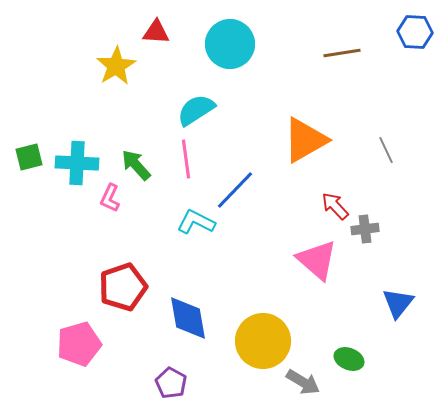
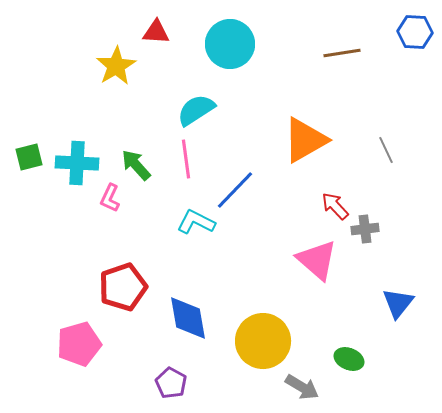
gray arrow: moved 1 px left, 5 px down
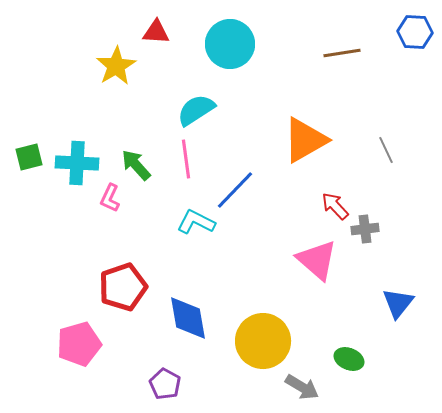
purple pentagon: moved 6 px left, 1 px down
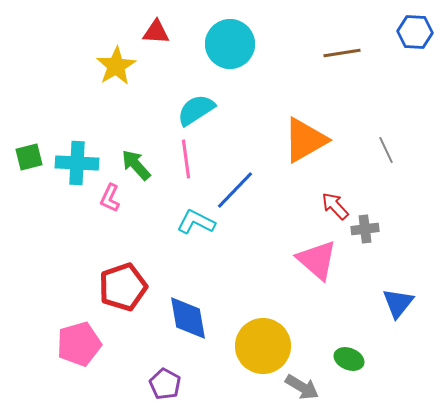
yellow circle: moved 5 px down
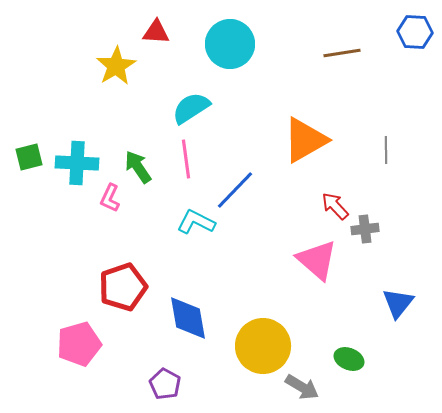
cyan semicircle: moved 5 px left, 2 px up
gray line: rotated 24 degrees clockwise
green arrow: moved 2 px right, 2 px down; rotated 8 degrees clockwise
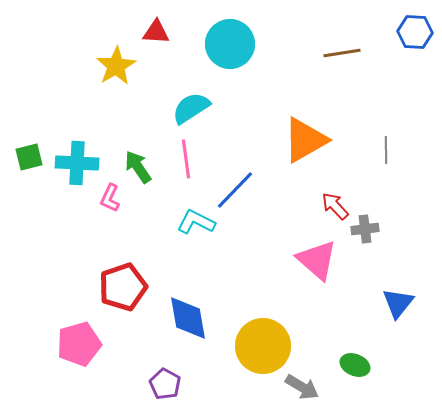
green ellipse: moved 6 px right, 6 px down
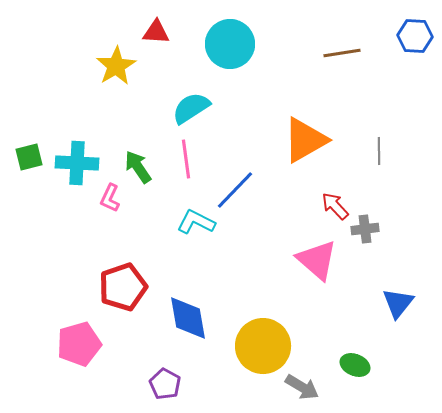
blue hexagon: moved 4 px down
gray line: moved 7 px left, 1 px down
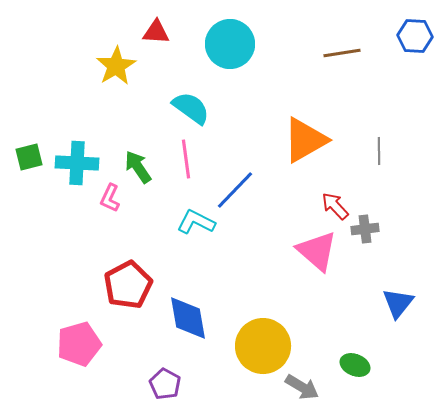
cyan semicircle: rotated 69 degrees clockwise
pink triangle: moved 9 px up
red pentagon: moved 5 px right, 2 px up; rotated 9 degrees counterclockwise
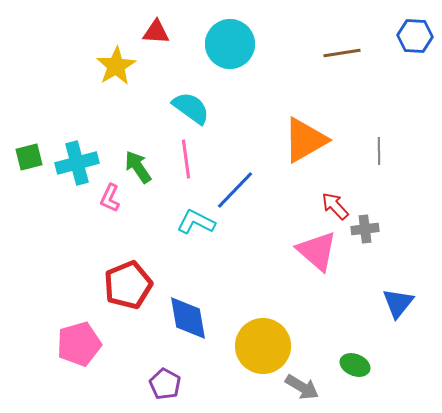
cyan cross: rotated 18 degrees counterclockwise
red pentagon: rotated 6 degrees clockwise
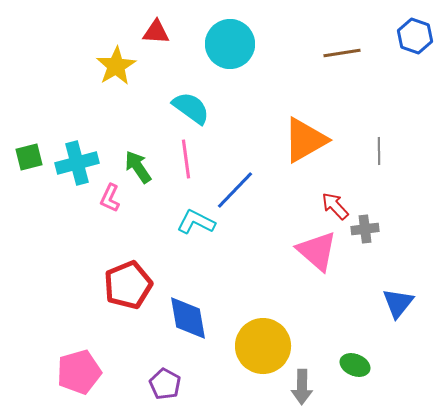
blue hexagon: rotated 16 degrees clockwise
pink pentagon: moved 28 px down
gray arrow: rotated 60 degrees clockwise
